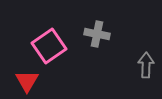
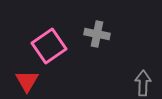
gray arrow: moved 3 px left, 18 px down
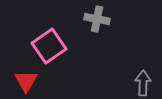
gray cross: moved 15 px up
red triangle: moved 1 px left
